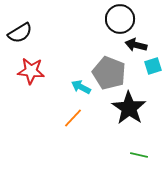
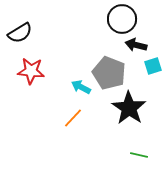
black circle: moved 2 px right
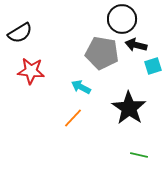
gray pentagon: moved 7 px left, 20 px up; rotated 12 degrees counterclockwise
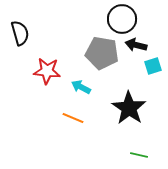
black semicircle: rotated 75 degrees counterclockwise
red star: moved 16 px right
orange line: rotated 70 degrees clockwise
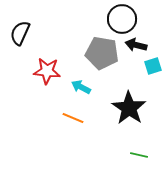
black semicircle: rotated 140 degrees counterclockwise
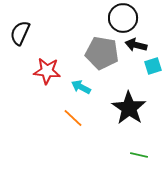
black circle: moved 1 px right, 1 px up
orange line: rotated 20 degrees clockwise
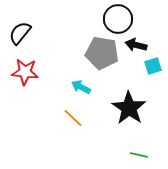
black circle: moved 5 px left, 1 px down
black semicircle: rotated 15 degrees clockwise
red star: moved 22 px left, 1 px down
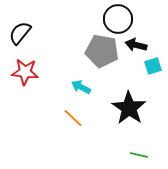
gray pentagon: moved 2 px up
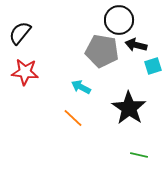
black circle: moved 1 px right, 1 px down
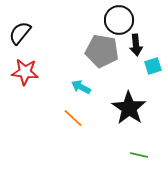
black arrow: rotated 110 degrees counterclockwise
